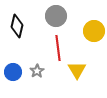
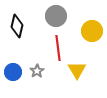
yellow circle: moved 2 px left
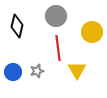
yellow circle: moved 1 px down
gray star: rotated 16 degrees clockwise
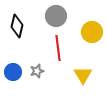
yellow triangle: moved 6 px right, 5 px down
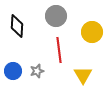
black diamond: rotated 10 degrees counterclockwise
red line: moved 1 px right, 2 px down
blue circle: moved 1 px up
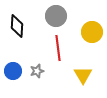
red line: moved 1 px left, 2 px up
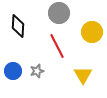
gray circle: moved 3 px right, 3 px up
black diamond: moved 1 px right
red line: moved 1 px left, 2 px up; rotated 20 degrees counterclockwise
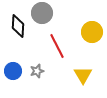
gray circle: moved 17 px left
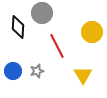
black diamond: moved 1 px down
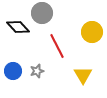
black diamond: rotated 45 degrees counterclockwise
